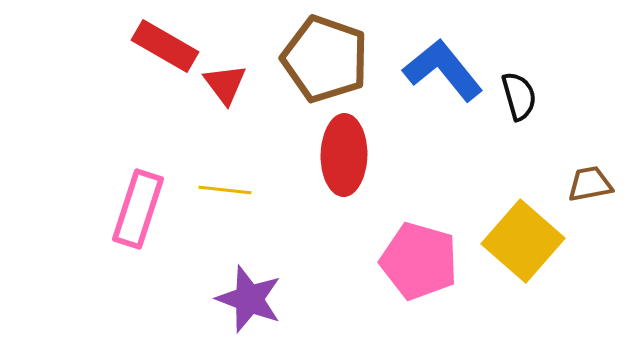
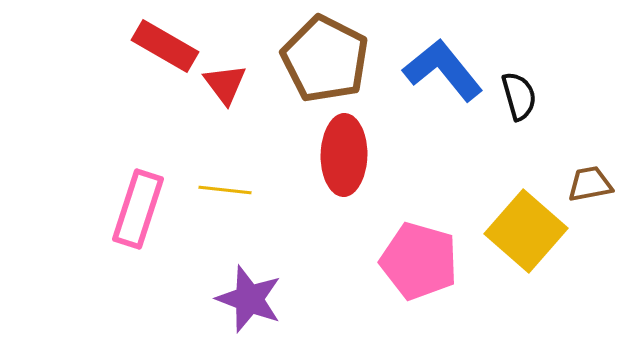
brown pentagon: rotated 8 degrees clockwise
yellow square: moved 3 px right, 10 px up
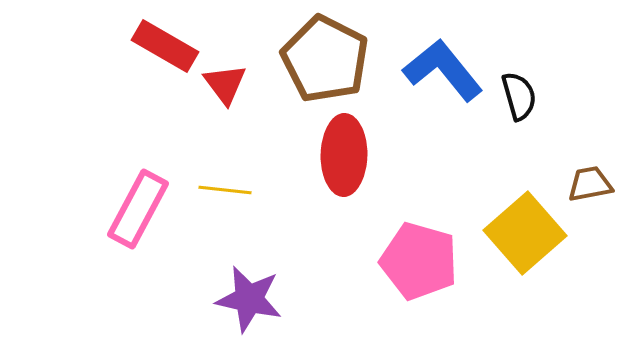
pink rectangle: rotated 10 degrees clockwise
yellow square: moved 1 px left, 2 px down; rotated 8 degrees clockwise
purple star: rotated 8 degrees counterclockwise
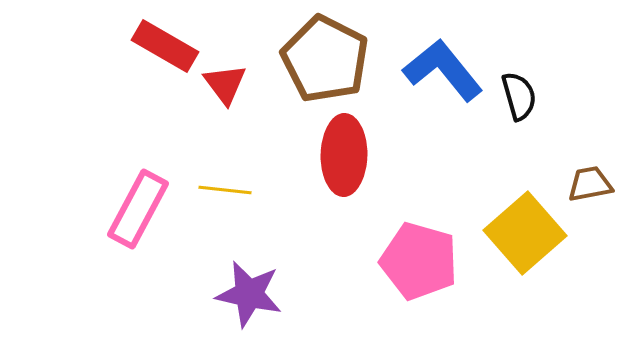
purple star: moved 5 px up
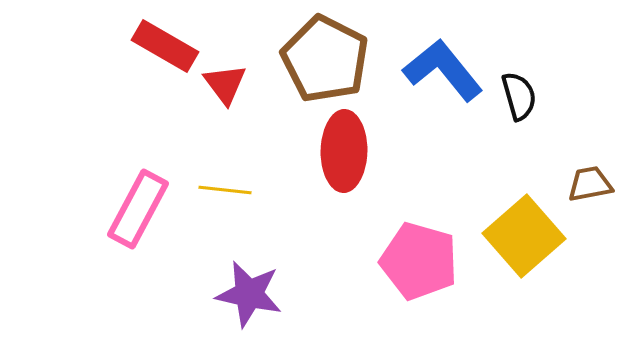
red ellipse: moved 4 px up
yellow square: moved 1 px left, 3 px down
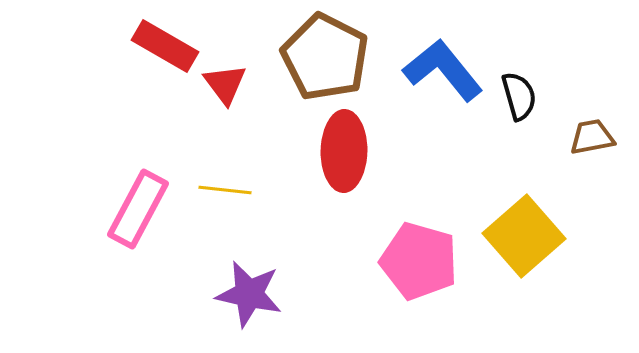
brown pentagon: moved 2 px up
brown trapezoid: moved 2 px right, 47 px up
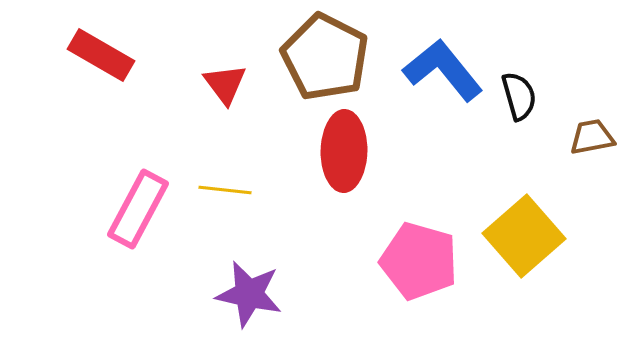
red rectangle: moved 64 px left, 9 px down
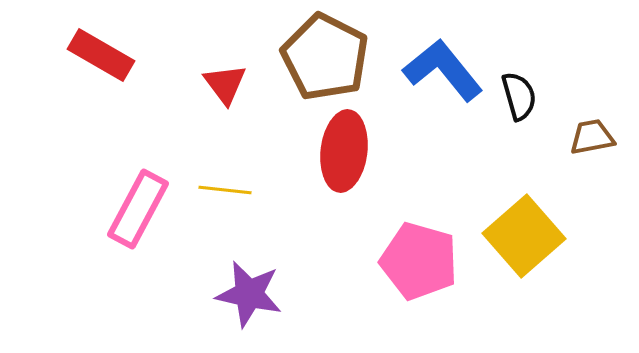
red ellipse: rotated 6 degrees clockwise
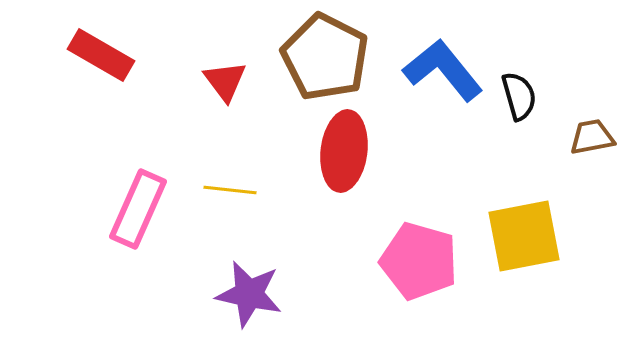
red triangle: moved 3 px up
yellow line: moved 5 px right
pink rectangle: rotated 4 degrees counterclockwise
yellow square: rotated 30 degrees clockwise
